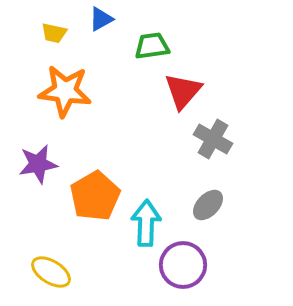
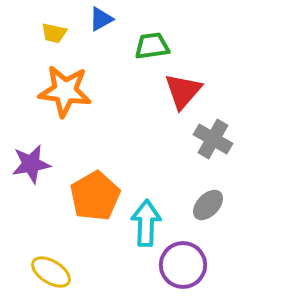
purple star: moved 7 px left
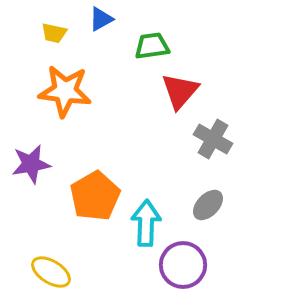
red triangle: moved 3 px left
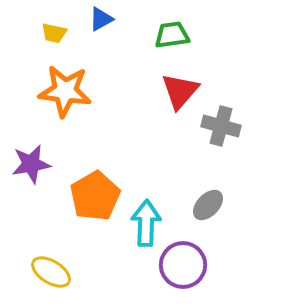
green trapezoid: moved 20 px right, 11 px up
gray cross: moved 8 px right, 13 px up; rotated 15 degrees counterclockwise
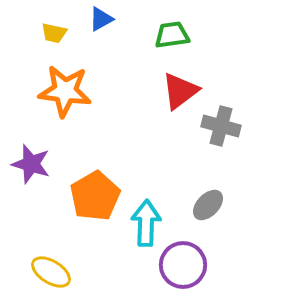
red triangle: rotated 12 degrees clockwise
purple star: rotated 27 degrees clockwise
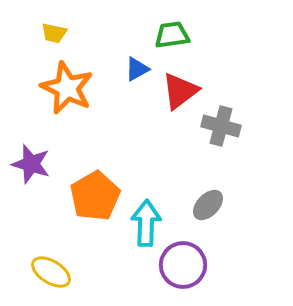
blue triangle: moved 36 px right, 50 px down
orange star: moved 2 px right, 3 px up; rotated 18 degrees clockwise
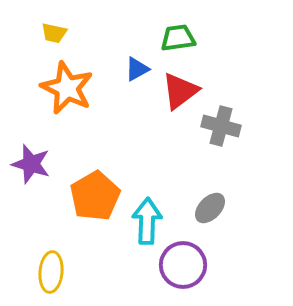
green trapezoid: moved 6 px right, 3 px down
gray ellipse: moved 2 px right, 3 px down
cyan arrow: moved 1 px right, 2 px up
yellow ellipse: rotated 63 degrees clockwise
